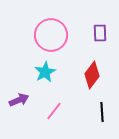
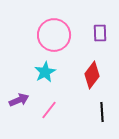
pink circle: moved 3 px right
pink line: moved 5 px left, 1 px up
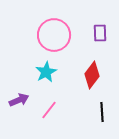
cyan star: moved 1 px right
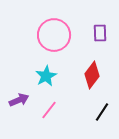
cyan star: moved 4 px down
black line: rotated 36 degrees clockwise
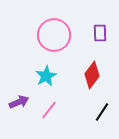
purple arrow: moved 2 px down
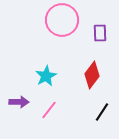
pink circle: moved 8 px right, 15 px up
purple arrow: rotated 24 degrees clockwise
